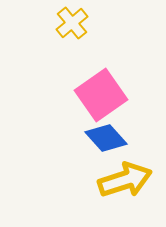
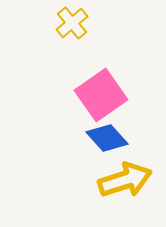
blue diamond: moved 1 px right
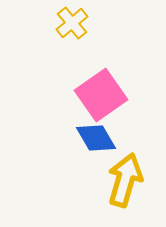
blue diamond: moved 11 px left; rotated 12 degrees clockwise
yellow arrow: rotated 56 degrees counterclockwise
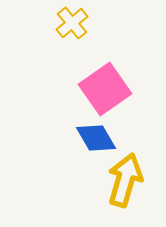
pink square: moved 4 px right, 6 px up
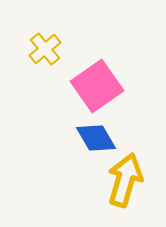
yellow cross: moved 27 px left, 26 px down
pink square: moved 8 px left, 3 px up
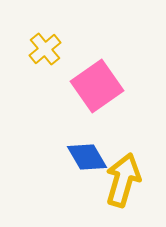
blue diamond: moved 9 px left, 19 px down
yellow arrow: moved 2 px left
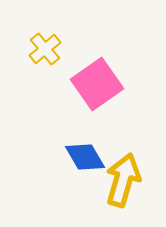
pink square: moved 2 px up
blue diamond: moved 2 px left
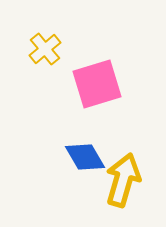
pink square: rotated 18 degrees clockwise
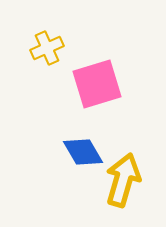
yellow cross: moved 2 px right, 1 px up; rotated 16 degrees clockwise
blue diamond: moved 2 px left, 5 px up
